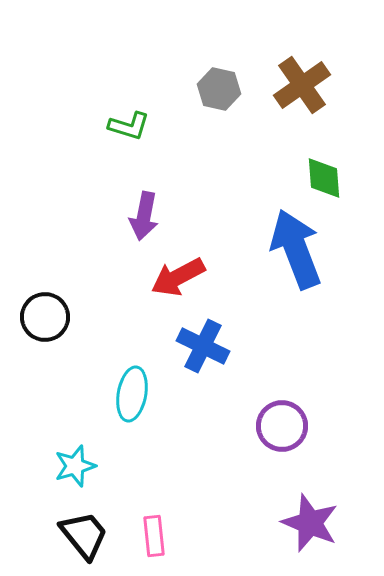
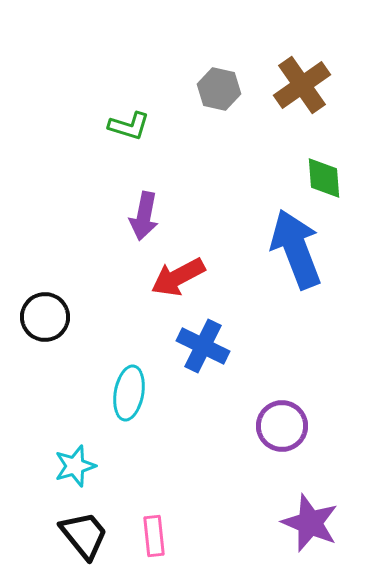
cyan ellipse: moved 3 px left, 1 px up
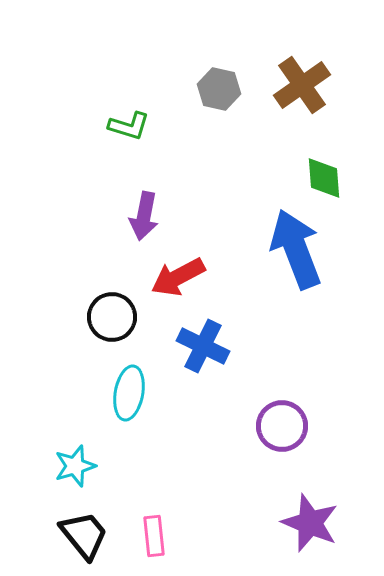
black circle: moved 67 px right
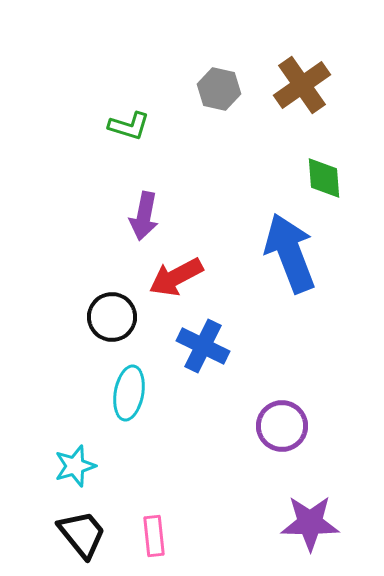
blue arrow: moved 6 px left, 4 px down
red arrow: moved 2 px left
purple star: rotated 22 degrees counterclockwise
black trapezoid: moved 2 px left, 1 px up
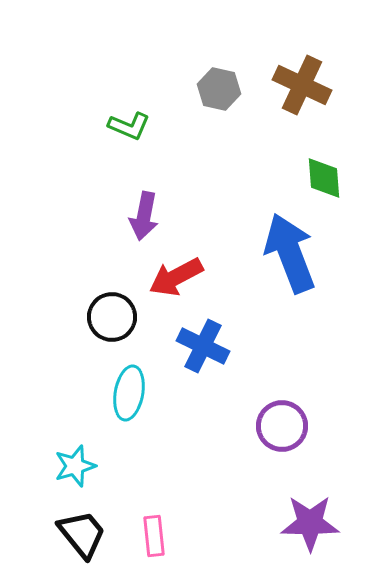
brown cross: rotated 30 degrees counterclockwise
green L-shape: rotated 6 degrees clockwise
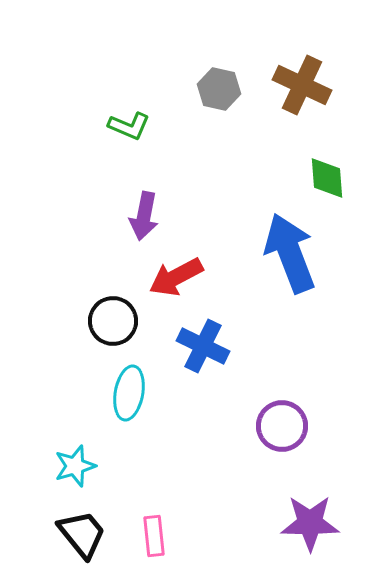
green diamond: moved 3 px right
black circle: moved 1 px right, 4 px down
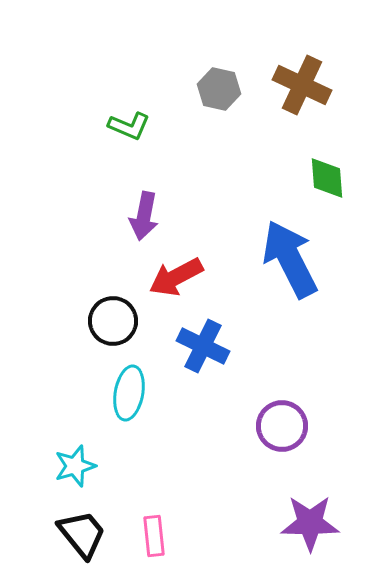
blue arrow: moved 6 px down; rotated 6 degrees counterclockwise
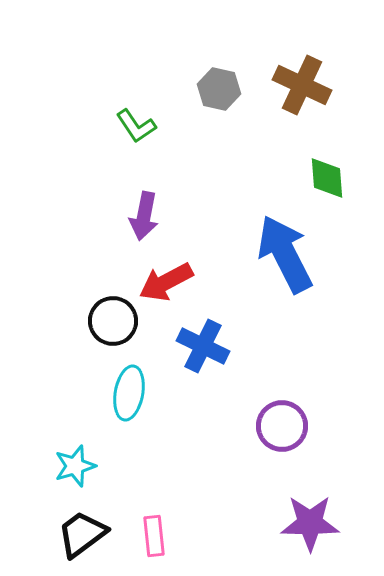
green L-shape: moved 7 px right; rotated 33 degrees clockwise
blue arrow: moved 5 px left, 5 px up
red arrow: moved 10 px left, 5 px down
black trapezoid: rotated 88 degrees counterclockwise
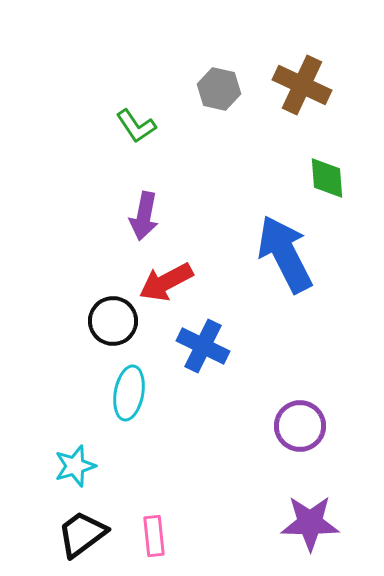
purple circle: moved 18 px right
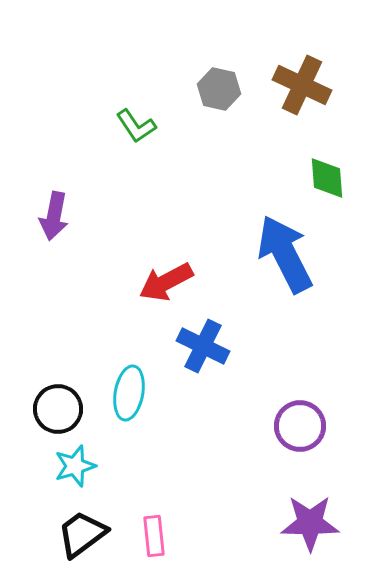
purple arrow: moved 90 px left
black circle: moved 55 px left, 88 px down
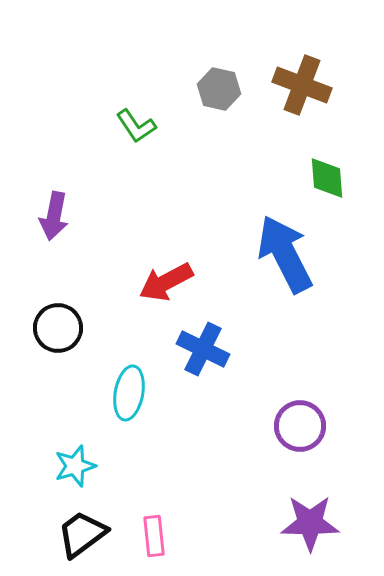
brown cross: rotated 4 degrees counterclockwise
blue cross: moved 3 px down
black circle: moved 81 px up
